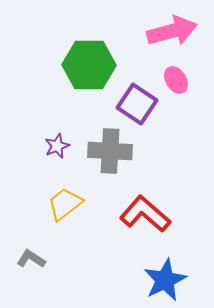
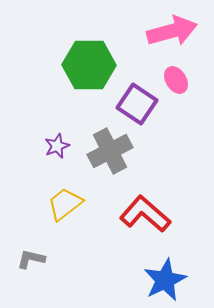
gray cross: rotated 30 degrees counterclockwise
gray L-shape: rotated 20 degrees counterclockwise
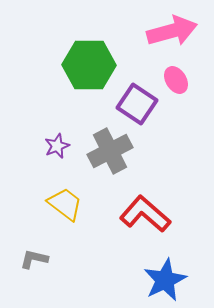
yellow trapezoid: rotated 75 degrees clockwise
gray L-shape: moved 3 px right
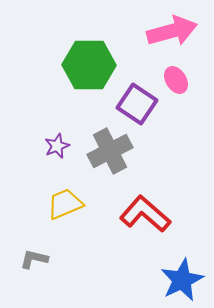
yellow trapezoid: rotated 60 degrees counterclockwise
blue star: moved 17 px right
